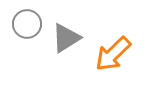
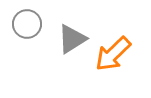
gray triangle: moved 6 px right, 1 px down
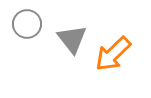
gray triangle: rotated 36 degrees counterclockwise
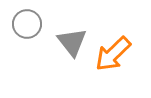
gray triangle: moved 3 px down
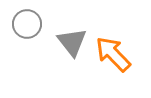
orange arrow: rotated 90 degrees clockwise
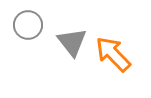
gray circle: moved 1 px right, 1 px down
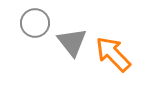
gray circle: moved 7 px right, 2 px up
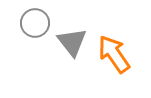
orange arrow: moved 1 px right; rotated 9 degrees clockwise
